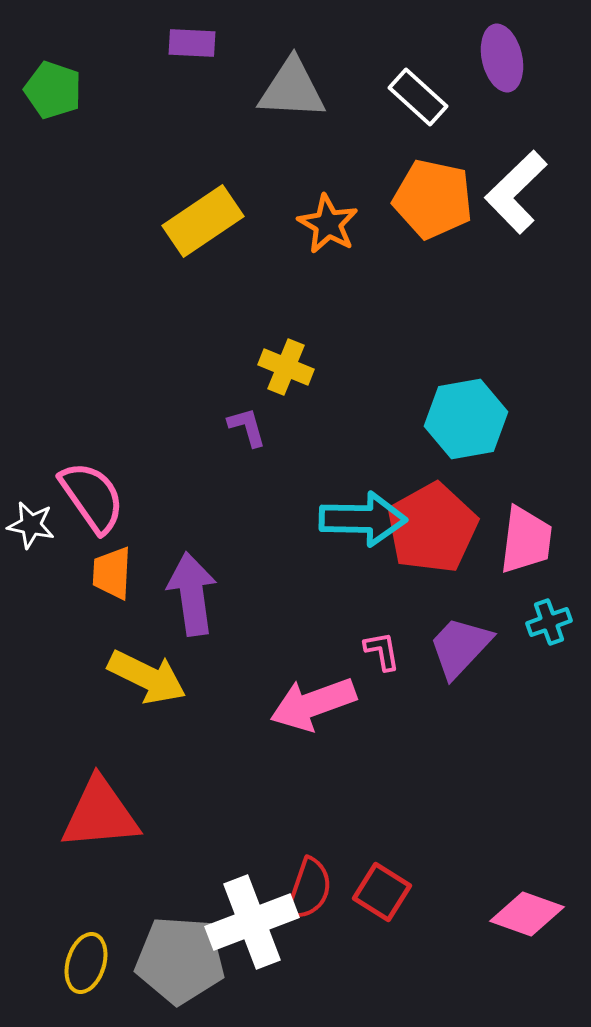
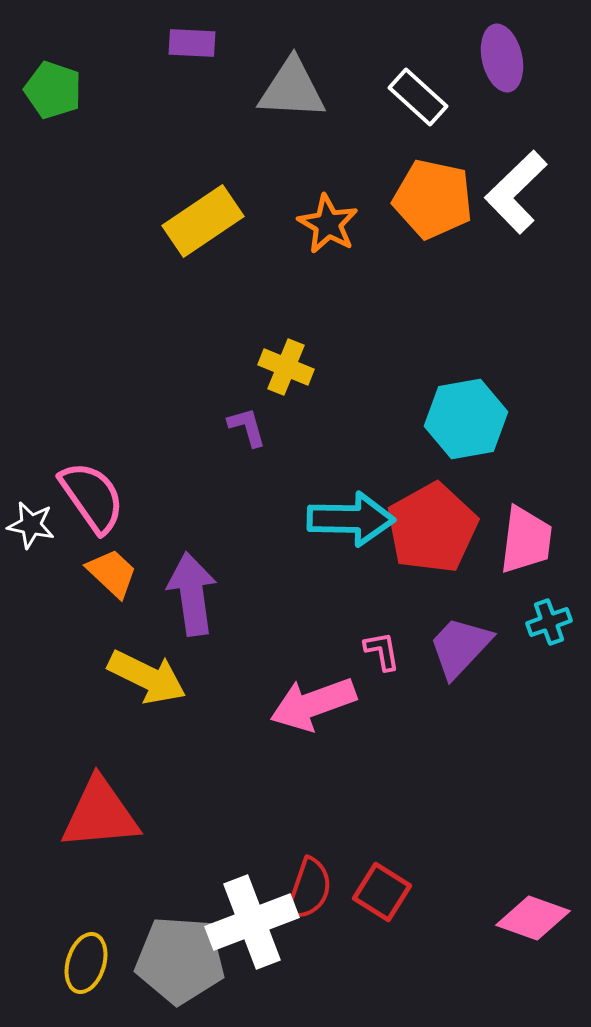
cyan arrow: moved 12 px left
orange trapezoid: rotated 130 degrees clockwise
pink diamond: moved 6 px right, 4 px down
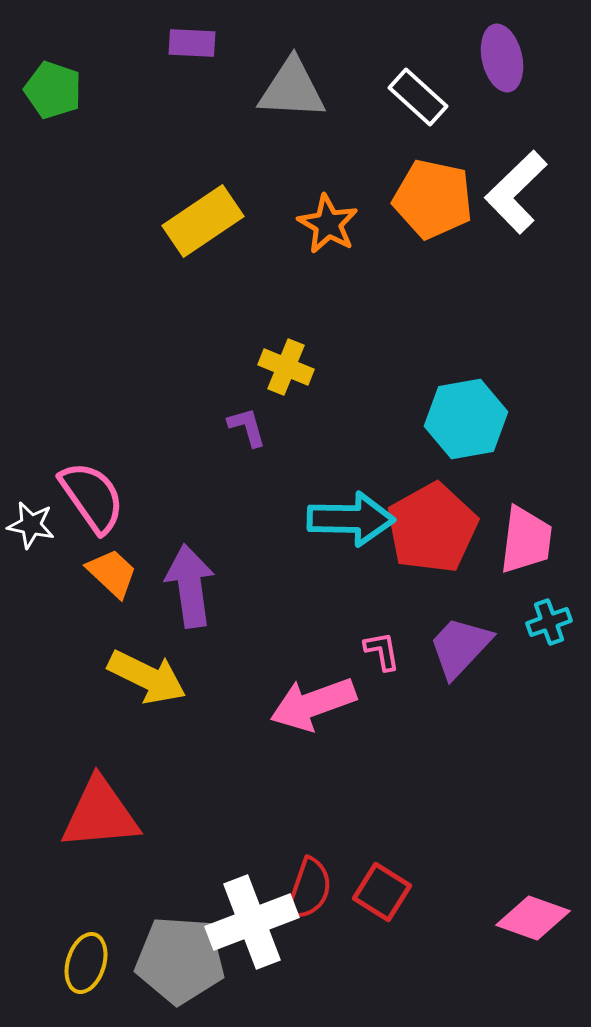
purple arrow: moved 2 px left, 8 px up
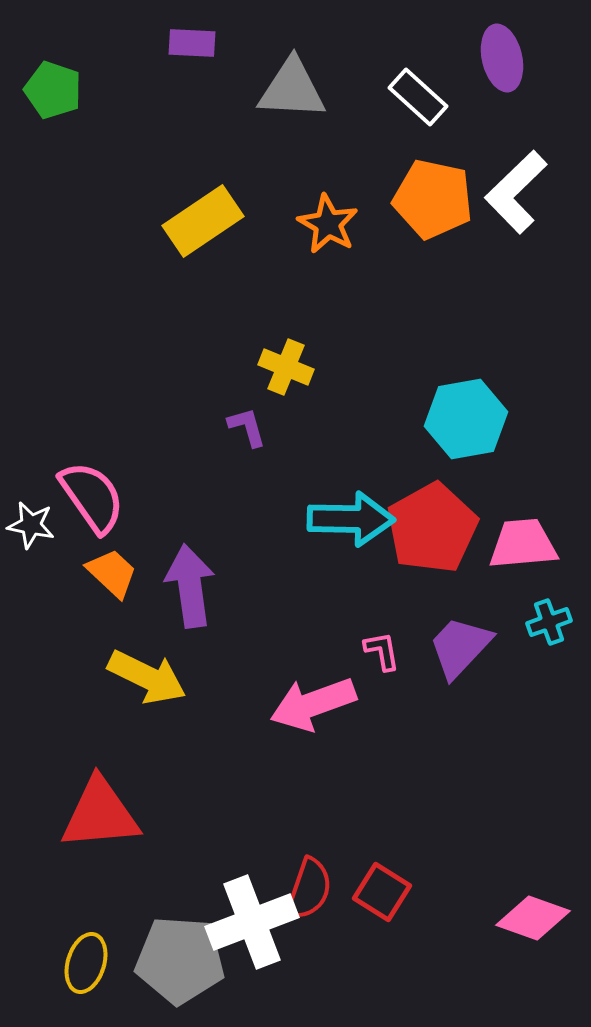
pink trapezoid: moved 3 px left, 4 px down; rotated 102 degrees counterclockwise
